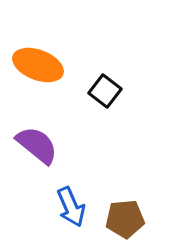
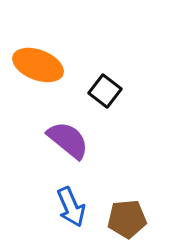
purple semicircle: moved 31 px right, 5 px up
brown pentagon: moved 2 px right
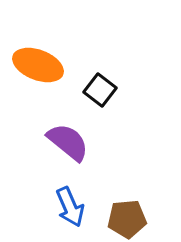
black square: moved 5 px left, 1 px up
purple semicircle: moved 2 px down
blue arrow: moved 1 px left
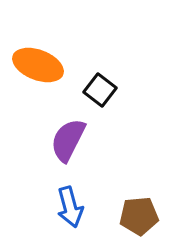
purple semicircle: moved 2 px up; rotated 102 degrees counterclockwise
blue arrow: rotated 9 degrees clockwise
brown pentagon: moved 12 px right, 3 px up
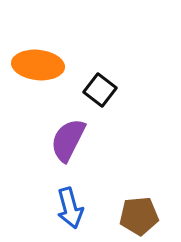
orange ellipse: rotated 15 degrees counterclockwise
blue arrow: moved 1 px down
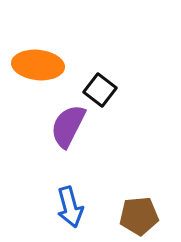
purple semicircle: moved 14 px up
blue arrow: moved 1 px up
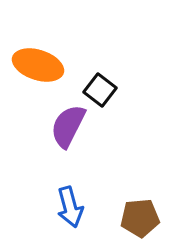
orange ellipse: rotated 12 degrees clockwise
brown pentagon: moved 1 px right, 2 px down
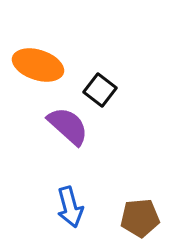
purple semicircle: rotated 105 degrees clockwise
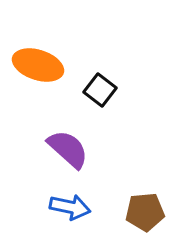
purple semicircle: moved 23 px down
blue arrow: rotated 63 degrees counterclockwise
brown pentagon: moved 5 px right, 6 px up
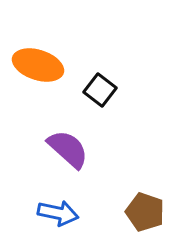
blue arrow: moved 12 px left, 6 px down
brown pentagon: rotated 24 degrees clockwise
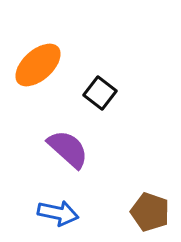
orange ellipse: rotated 60 degrees counterclockwise
black square: moved 3 px down
brown pentagon: moved 5 px right
